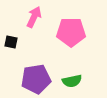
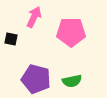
black square: moved 3 px up
purple pentagon: rotated 24 degrees clockwise
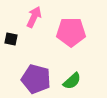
green semicircle: rotated 30 degrees counterclockwise
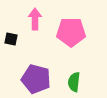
pink arrow: moved 1 px right, 2 px down; rotated 25 degrees counterclockwise
green semicircle: moved 2 px right, 1 px down; rotated 138 degrees clockwise
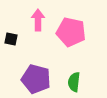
pink arrow: moved 3 px right, 1 px down
pink pentagon: rotated 12 degrees clockwise
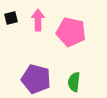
black square: moved 21 px up; rotated 24 degrees counterclockwise
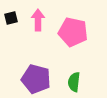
pink pentagon: moved 2 px right
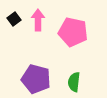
black square: moved 3 px right, 1 px down; rotated 24 degrees counterclockwise
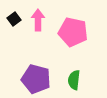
green semicircle: moved 2 px up
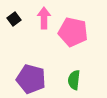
pink arrow: moved 6 px right, 2 px up
purple pentagon: moved 5 px left
